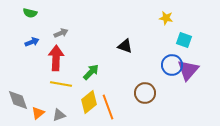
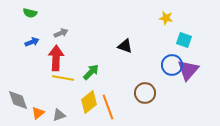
yellow line: moved 2 px right, 6 px up
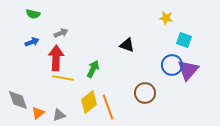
green semicircle: moved 3 px right, 1 px down
black triangle: moved 2 px right, 1 px up
green arrow: moved 2 px right, 3 px up; rotated 18 degrees counterclockwise
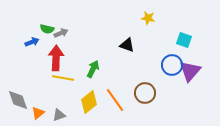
green semicircle: moved 14 px right, 15 px down
yellow star: moved 18 px left
purple triangle: moved 2 px right, 1 px down
orange line: moved 7 px right, 7 px up; rotated 15 degrees counterclockwise
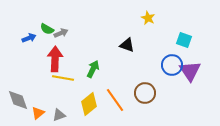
yellow star: rotated 16 degrees clockwise
green semicircle: rotated 16 degrees clockwise
blue arrow: moved 3 px left, 4 px up
red arrow: moved 1 px left, 1 px down
purple triangle: rotated 15 degrees counterclockwise
yellow diamond: moved 2 px down
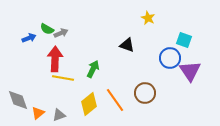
blue circle: moved 2 px left, 7 px up
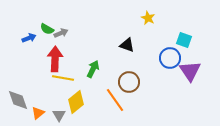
brown circle: moved 16 px left, 11 px up
yellow diamond: moved 13 px left, 2 px up
gray triangle: rotated 40 degrees counterclockwise
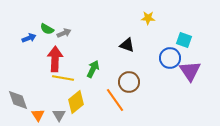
yellow star: rotated 24 degrees counterclockwise
gray arrow: moved 3 px right
orange triangle: moved 2 px down; rotated 24 degrees counterclockwise
